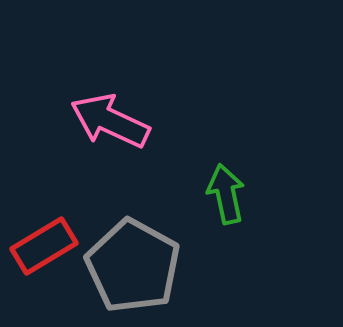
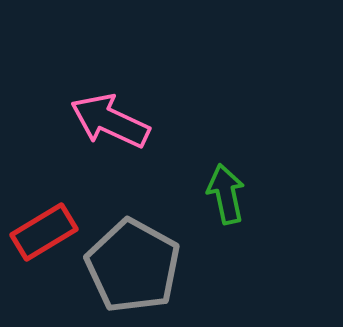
red rectangle: moved 14 px up
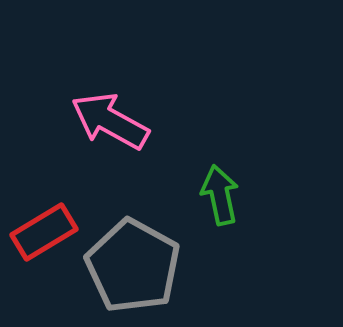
pink arrow: rotated 4 degrees clockwise
green arrow: moved 6 px left, 1 px down
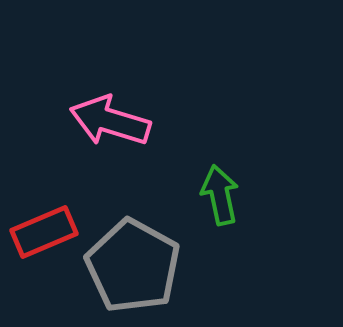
pink arrow: rotated 12 degrees counterclockwise
red rectangle: rotated 8 degrees clockwise
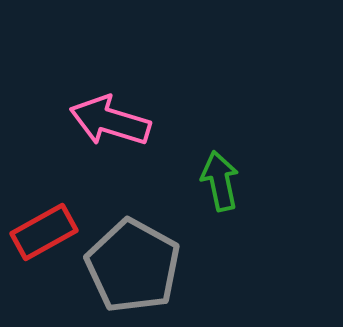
green arrow: moved 14 px up
red rectangle: rotated 6 degrees counterclockwise
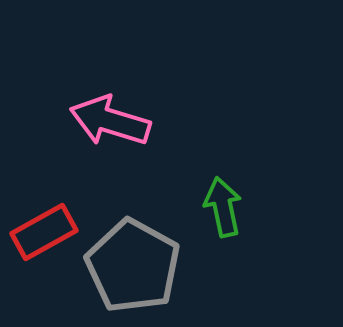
green arrow: moved 3 px right, 26 px down
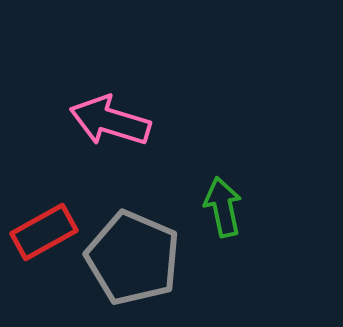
gray pentagon: moved 8 px up; rotated 6 degrees counterclockwise
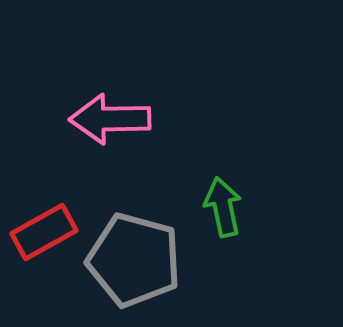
pink arrow: moved 2 px up; rotated 18 degrees counterclockwise
gray pentagon: moved 1 px right, 2 px down; rotated 8 degrees counterclockwise
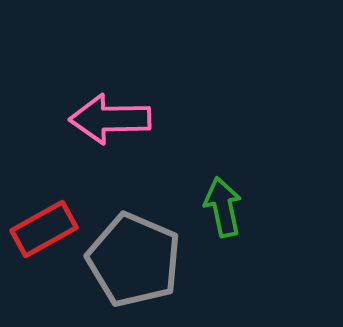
red rectangle: moved 3 px up
gray pentagon: rotated 8 degrees clockwise
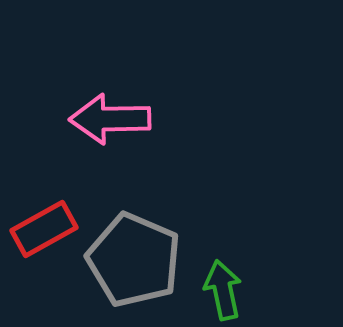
green arrow: moved 83 px down
